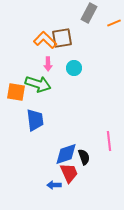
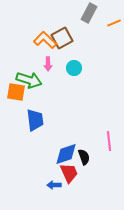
brown square: rotated 20 degrees counterclockwise
green arrow: moved 9 px left, 4 px up
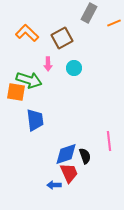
orange L-shape: moved 18 px left, 7 px up
black semicircle: moved 1 px right, 1 px up
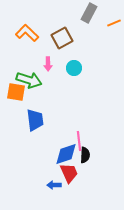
pink line: moved 30 px left
black semicircle: moved 1 px up; rotated 21 degrees clockwise
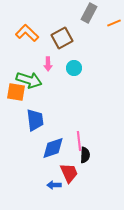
blue diamond: moved 13 px left, 6 px up
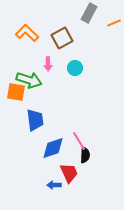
cyan circle: moved 1 px right
pink line: rotated 24 degrees counterclockwise
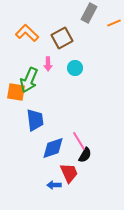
green arrow: rotated 95 degrees clockwise
black semicircle: rotated 28 degrees clockwise
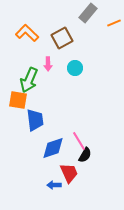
gray rectangle: moved 1 px left; rotated 12 degrees clockwise
orange square: moved 2 px right, 8 px down
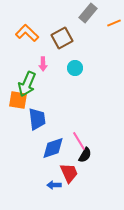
pink arrow: moved 5 px left
green arrow: moved 2 px left, 4 px down
blue trapezoid: moved 2 px right, 1 px up
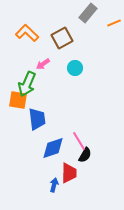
pink arrow: rotated 56 degrees clockwise
red trapezoid: rotated 25 degrees clockwise
blue arrow: rotated 104 degrees clockwise
